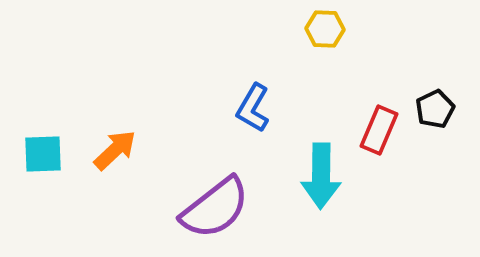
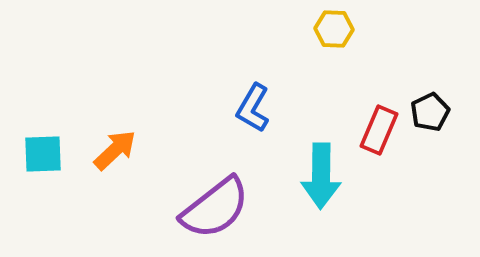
yellow hexagon: moved 9 px right
black pentagon: moved 5 px left, 3 px down
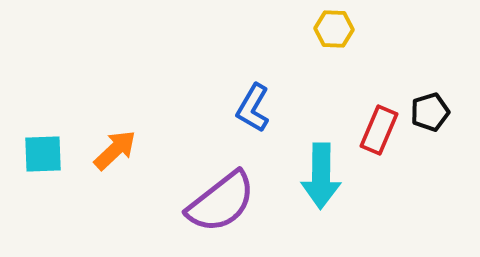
black pentagon: rotated 9 degrees clockwise
purple semicircle: moved 6 px right, 6 px up
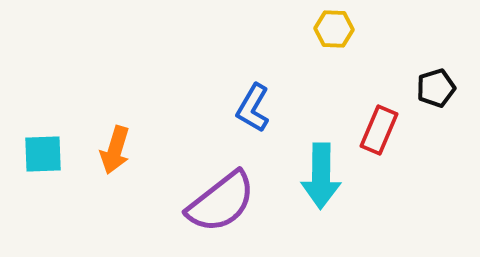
black pentagon: moved 6 px right, 24 px up
orange arrow: rotated 150 degrees clockwise
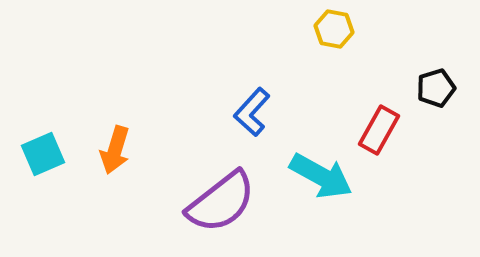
yellow hexagon: rotated 9 degrees clockwise
blue L-shape: moved 1 px left, 4 px down; rotated 12 degrees clockwise
red rectangle: rotated 6 degrees clockwise
cyan square: rotated 21 degrees counterclockwise
cyan arrow: rotated 62 degrees counterclockwise
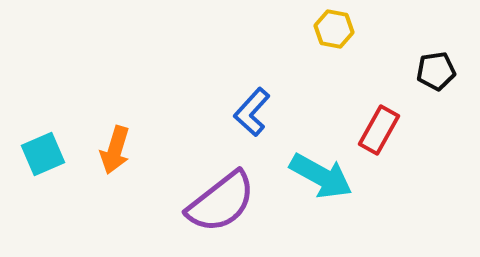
black pentagon: moved 17 px up; rotated 9 degrees clockwise
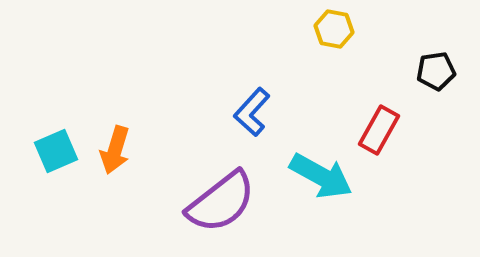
cyan square: moved 13 px right, 3 px up
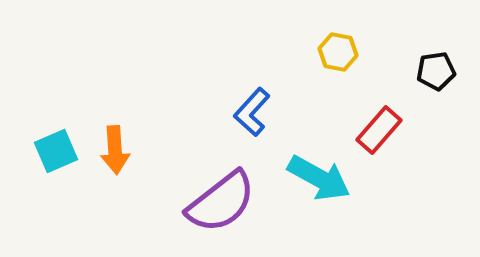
yellow hexagon: moved 4 px right, 23 px down
red rectangle: rotated 12 degrees clockwise
orange arrow: rotated 21 degrees counterclockwise
cyan arrow: moved 2 px left, 2 px down
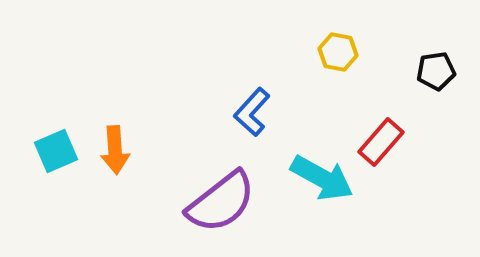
red rectangle: moved 2 px right, 12 px down
cyan arrow: moved 3 px right
